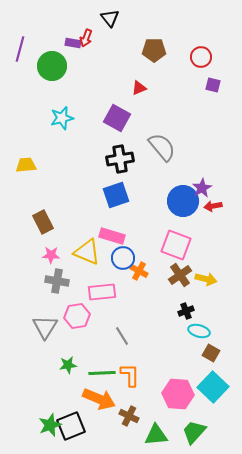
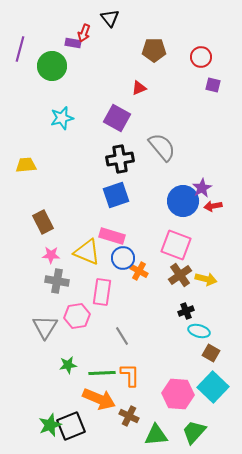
red arrow at (86, 38): moved 2 px left, 5 px up
pink rectangle at (102, 292): rotated 76 degrees counterclockwise
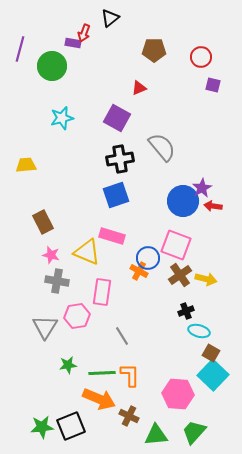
black triangle at (110, 18): rotated 30 degrees clockwise
red arrow at (213, 206): rotated 18 degrees clockwise
pink star at (51, 255): rotated 12 degrees clockwise
blue circle at (123, 258): moved 25 px right
cyan square at (213, 387): moved 12 px up
green star at (50, 425): moved 8 px left, 2 px down; rotated 15 degrees clockwise
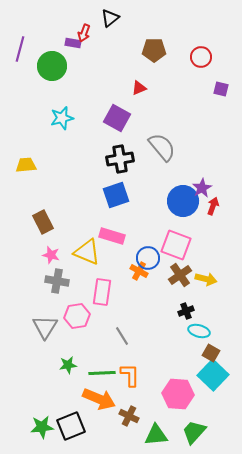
purple square at (213, 85): moved 8 px right, 4 px down
red arrow at (213, 206): rotated 102 degrees clockwise
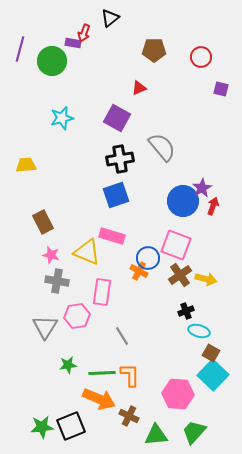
green circle at (52, 66): moved 5 px up
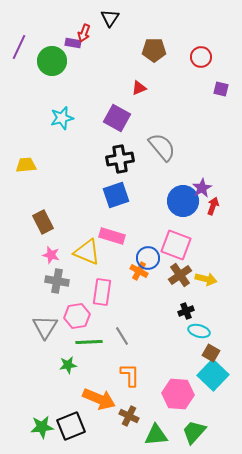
black triangle at (110, 18): rotated 18 degrees counterclockwise
purple line at (20, 49): moved 1 px left, 2 px up; rotated 10 degrees clockwise
green line at (102, 373): moved 13 px left, 31 px up
